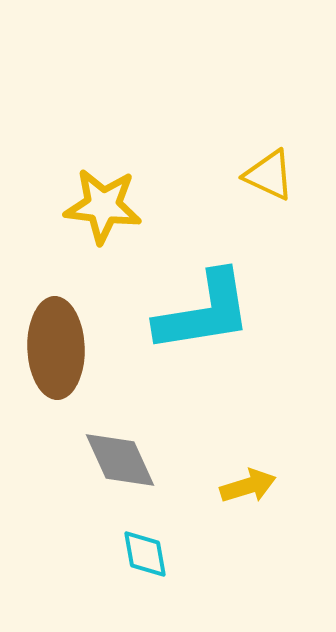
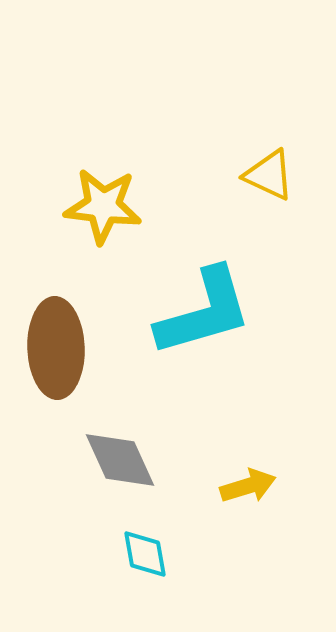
cyan L-shape: rotated 7 degrees counterclockwise
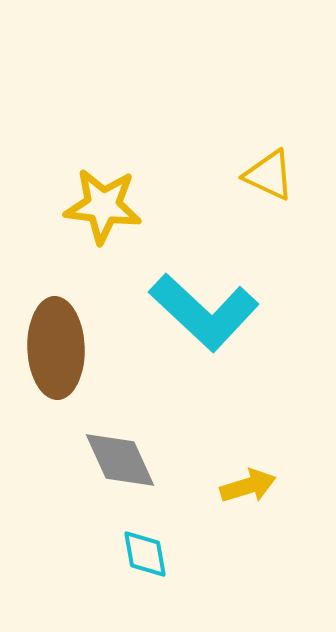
cyan L-shape: rotated 59 degrees clockwise
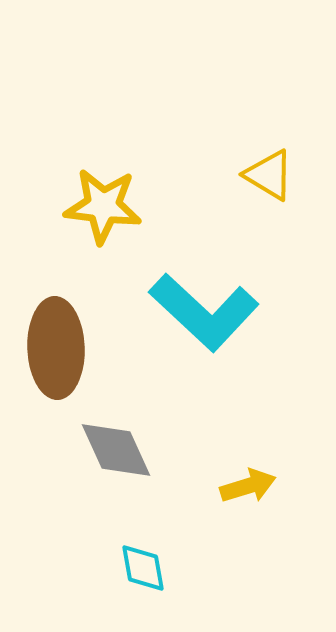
yellow triangle: rotated 6 degrees clockwise
gray diamond: moved 4 px left, 10 px up
cyan diamond: moved 2 px left, 14 px down
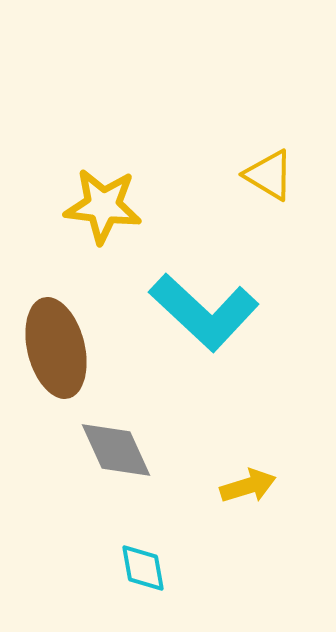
brown ellipse: rotated 12 degrees counterclockwise
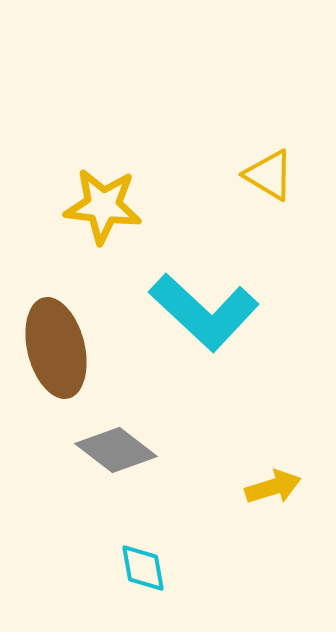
gray diamond: rotated 28 degrees counterclockwise
yellow arrow: moved 25 px right, 1 px down
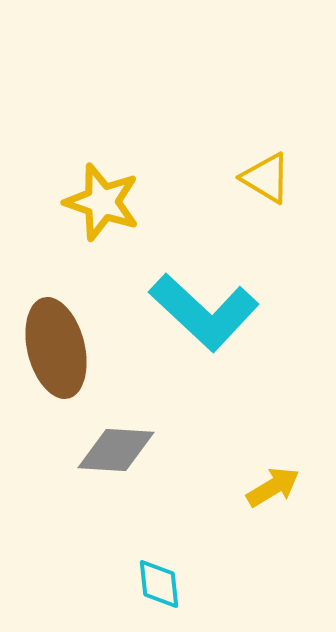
yellow triangle: moved 3 px left, 3 px down
yellow star: moved 1 px left, 4 px up; rotated 12 degrees clockwise
gray diamond: rotated 34 degrees counterclockwise
yellow arrow: rotated 14 degrees counterclockwise
cyan diamond: moved 16 px right, 16 px down; rotated 4 degrees clockwise
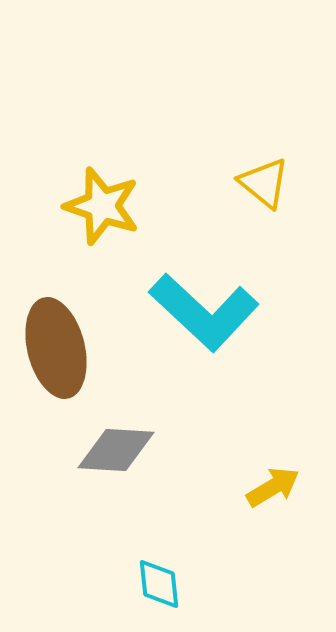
yellow triangle: moved 2 px left, 5 px down; rotated 8 degrees clockwise
yellow star: moved 4 px down
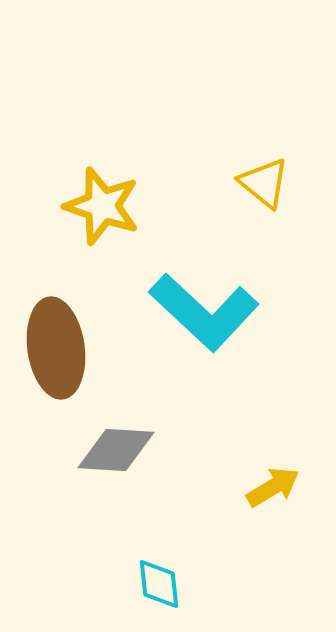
brown ellipse: rotated 6 degrees clockwise
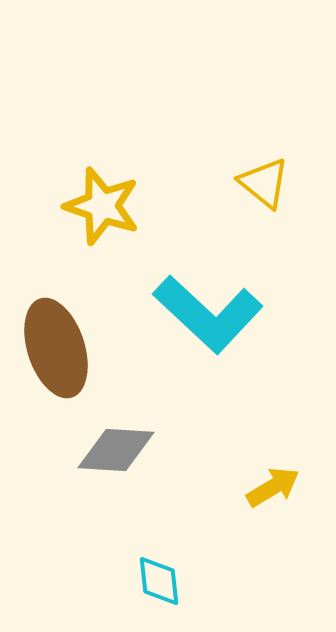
cyan L-shape: moved 4 px right, 2 px down
brown ellipse: rotated 10 degrees counterclockwise
cyan diamond: moved 3 px up
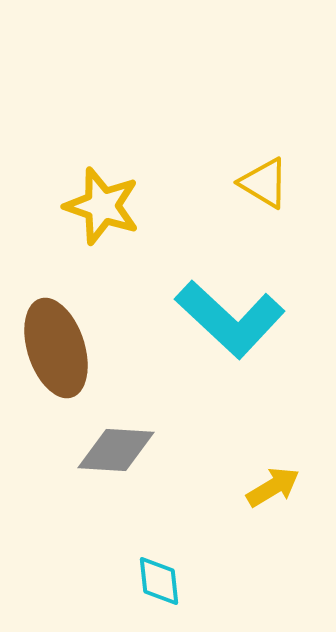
yellow triangle: rotated 8 degrees counterclockwise
cyan L-shape: moved 22 px right, 5 px down
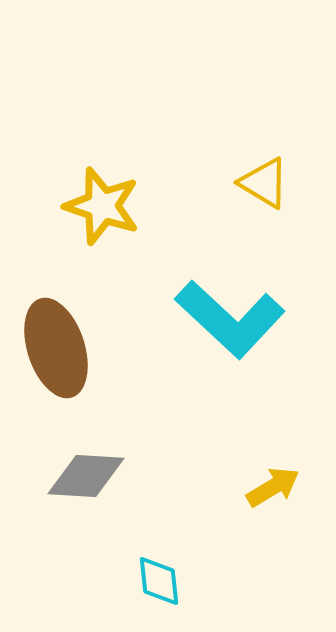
gray diamond: moved 30 px left, 26 px down
